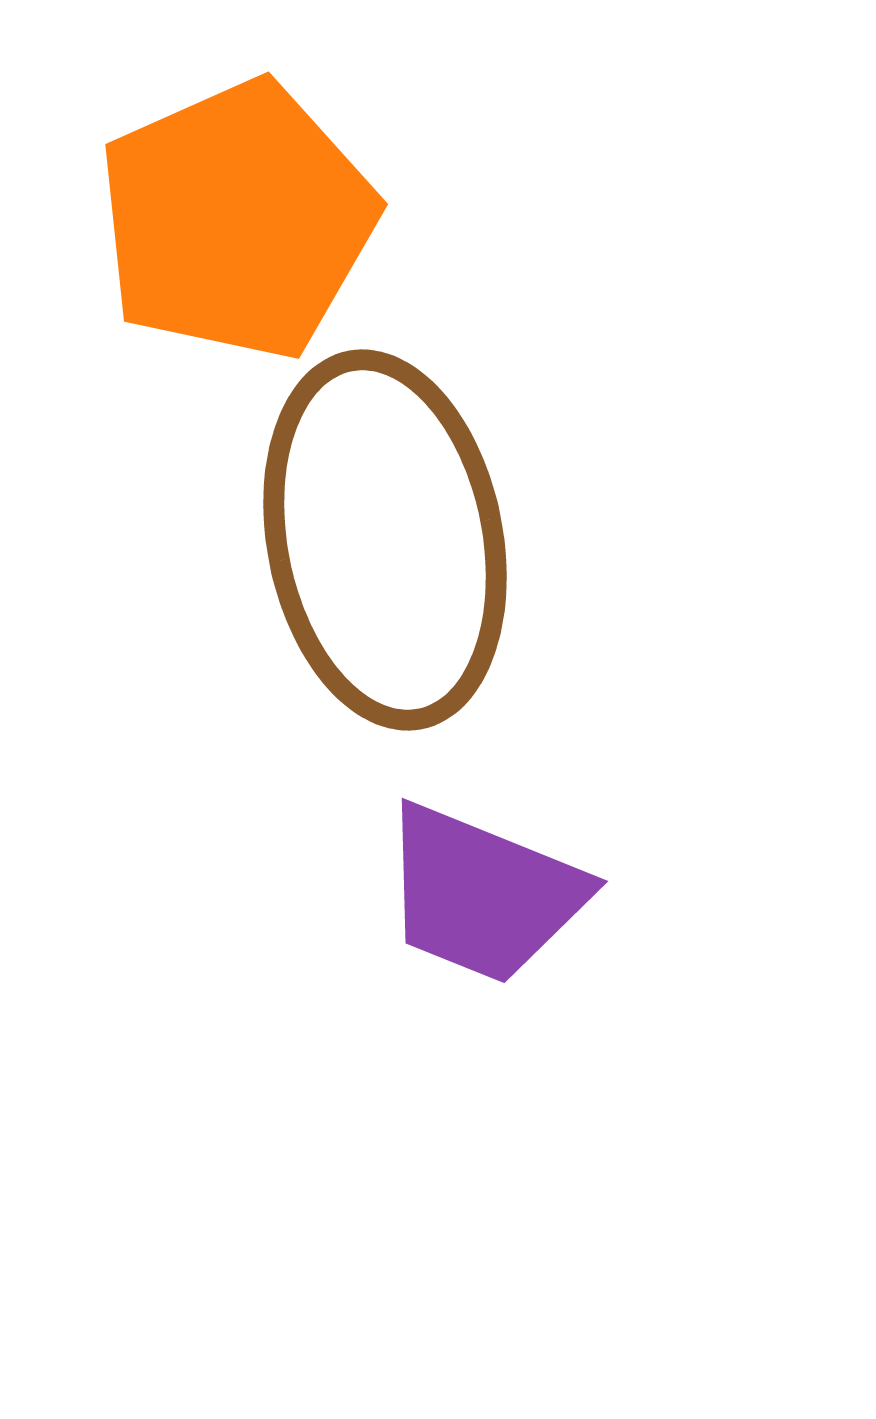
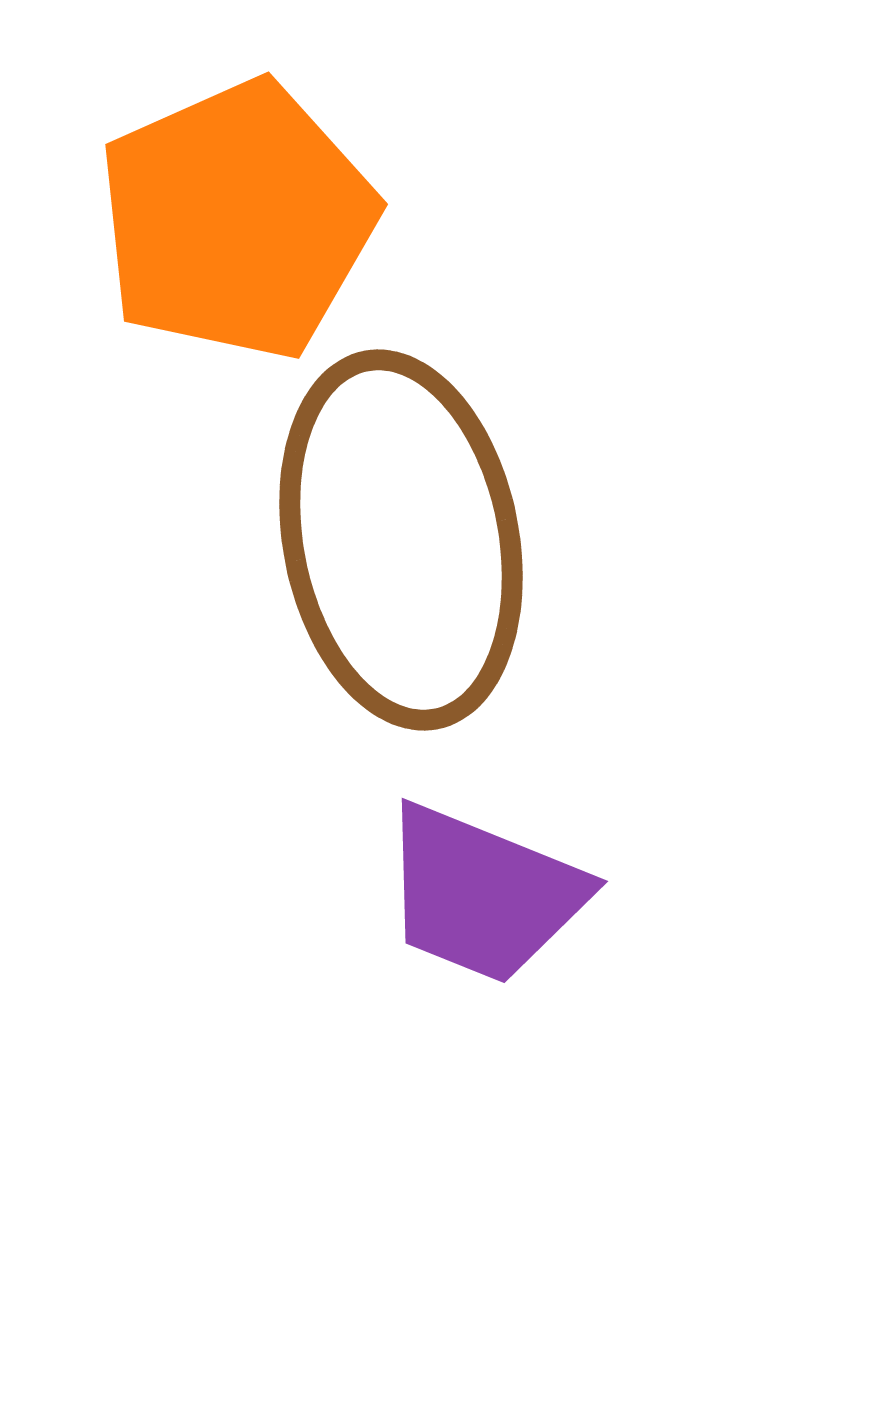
brown ellipse: moved 16 px right
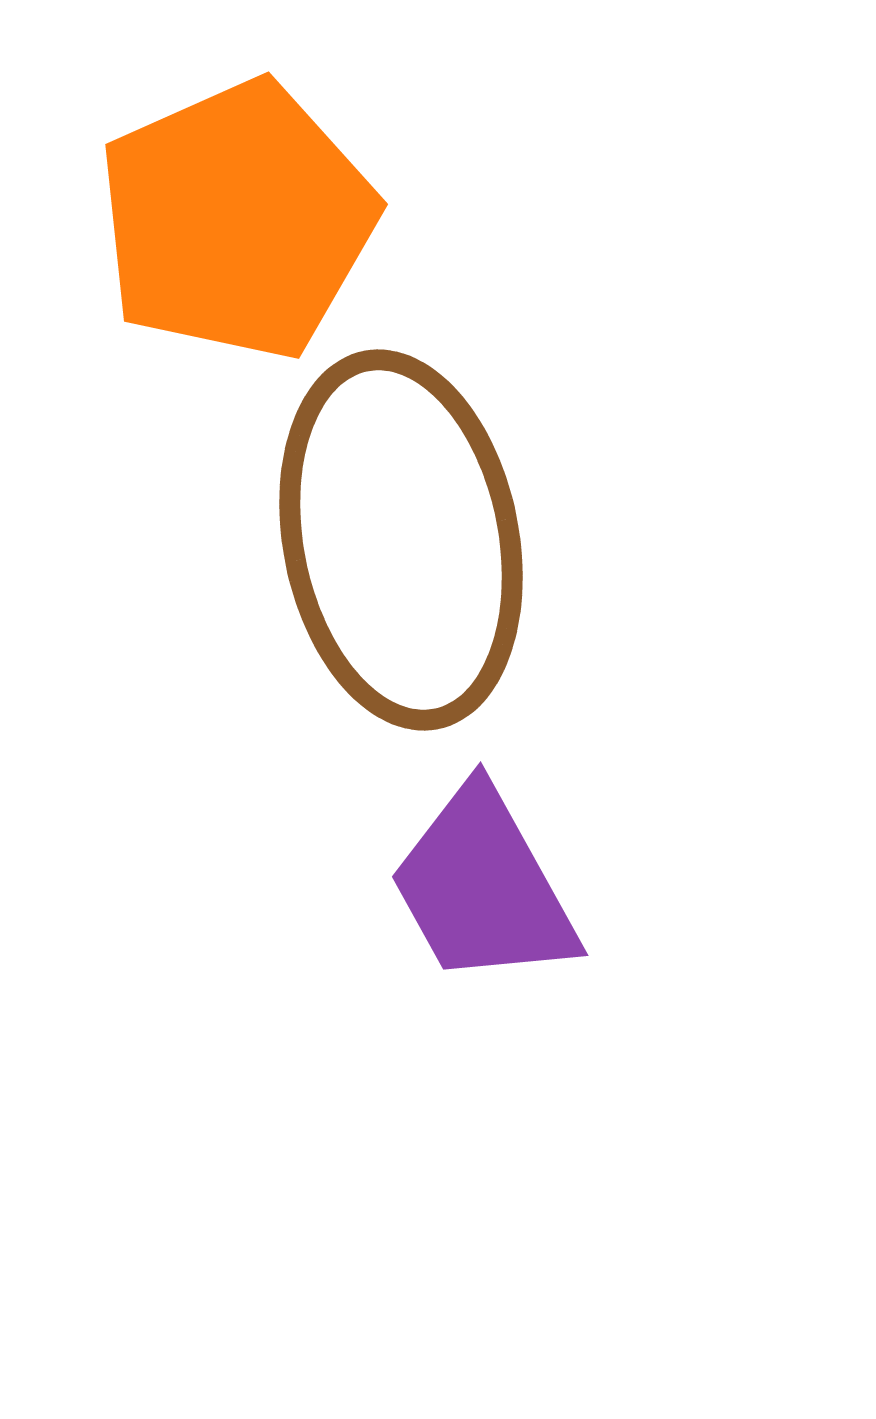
purple trapezoid: moved 7 px up; rotated 39 degrees clockwise
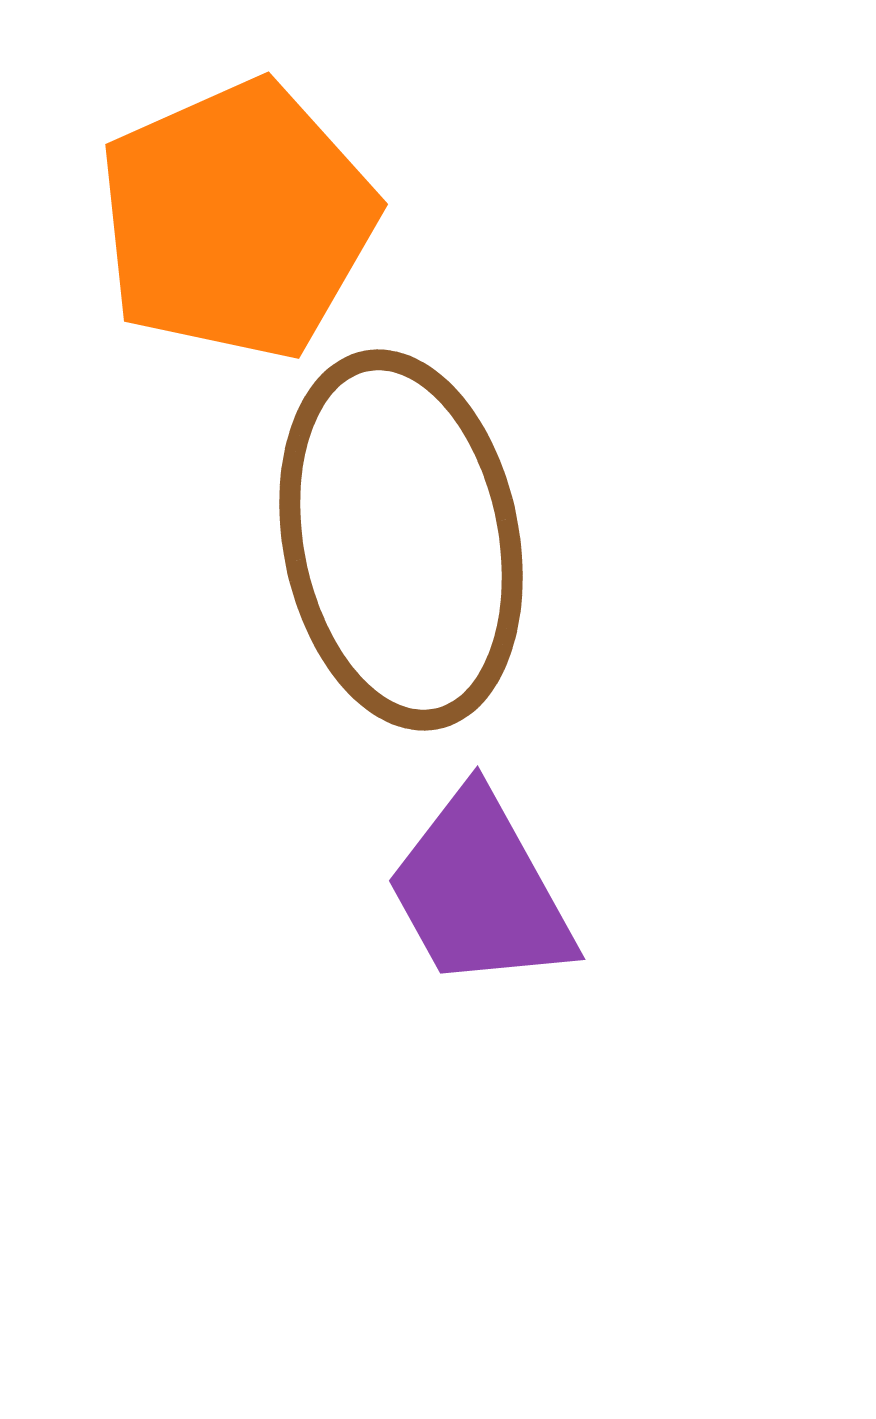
purple trapezoid: moved 3 px left, 4 px down
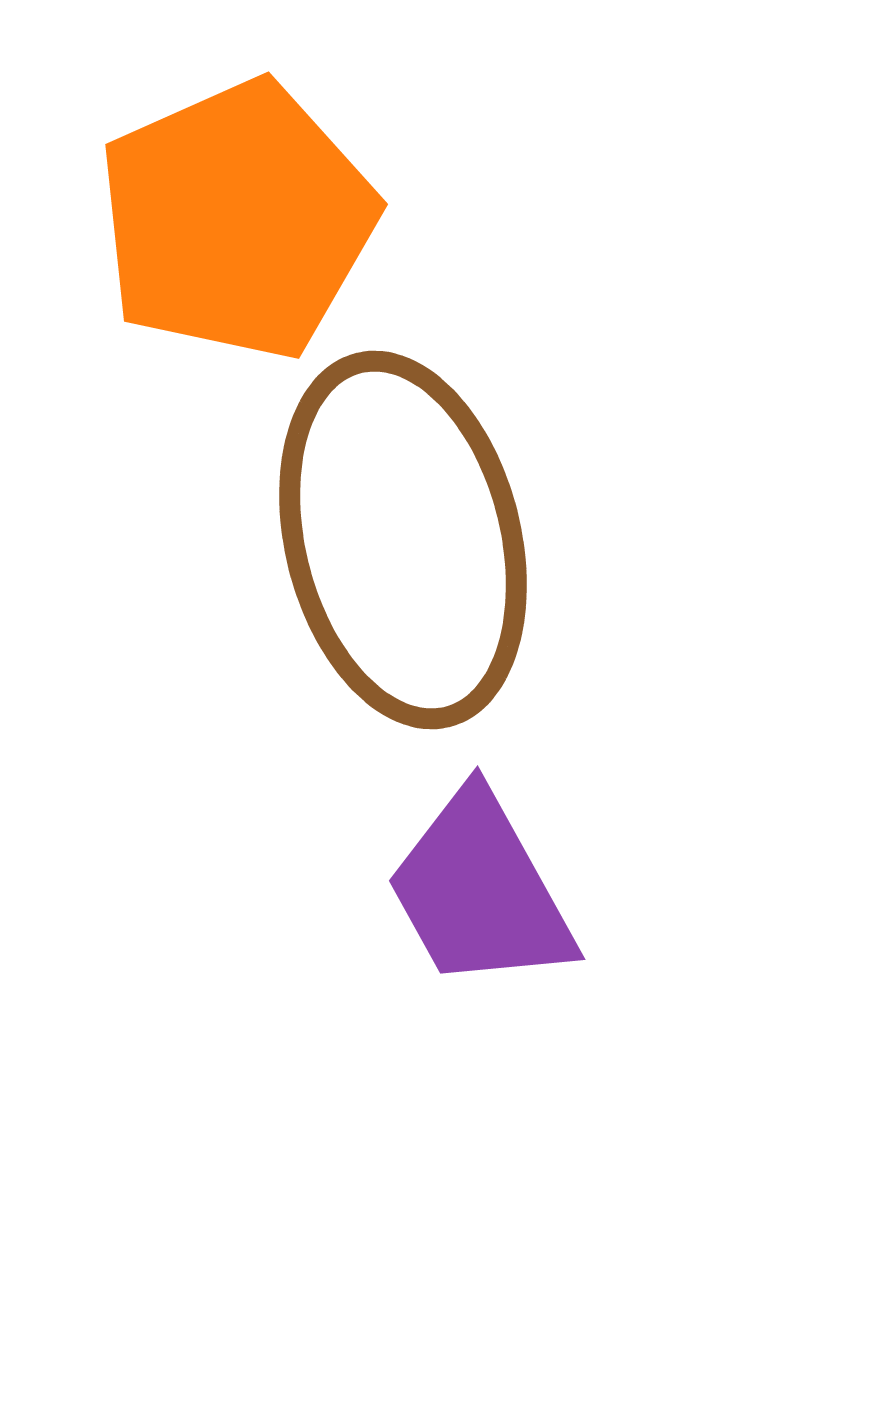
brown ellipse: moved 2 px right; rotated 3 degrees counterclockwise
